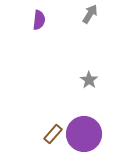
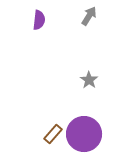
gray arrow: moved 1 px left, 2 px down
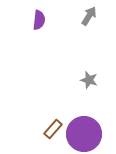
gray star: rotated 18 degrees counterclockwise
brown rectangle: moved 5 px up
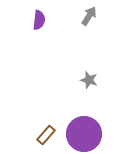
brown rectangle: moved 7 px left, 6 px down
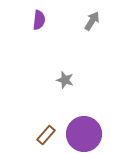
gray arrow: moved 3 px right, 5 px down
gray star: moved 24 px left
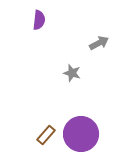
gray arrow: moved 7 px right, 22 px down; rotated 30 degrees clockwise
gray star: moved 7 px right, 7 px up
purple circle: moved 3 px left
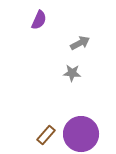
purple semicircle: rotated 18 degrees clockwise
gray arrow: moved 19 px left
gray star: rotated 12 degrees counterclockwise
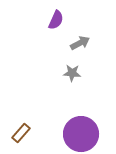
purple semicircle: moved 17 px right
brown rectangle: moved 25 px left, 2 px up
